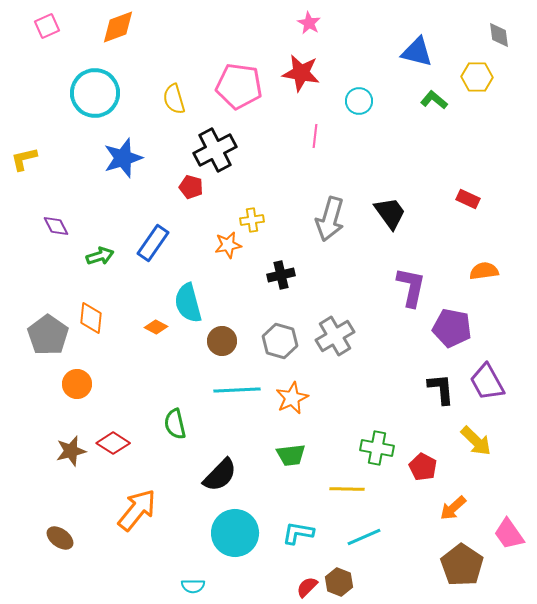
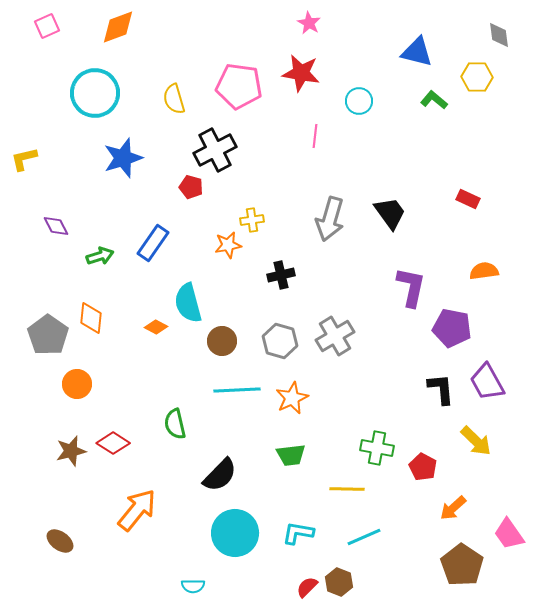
brown ellipse at (60, 538): moved 3 px down
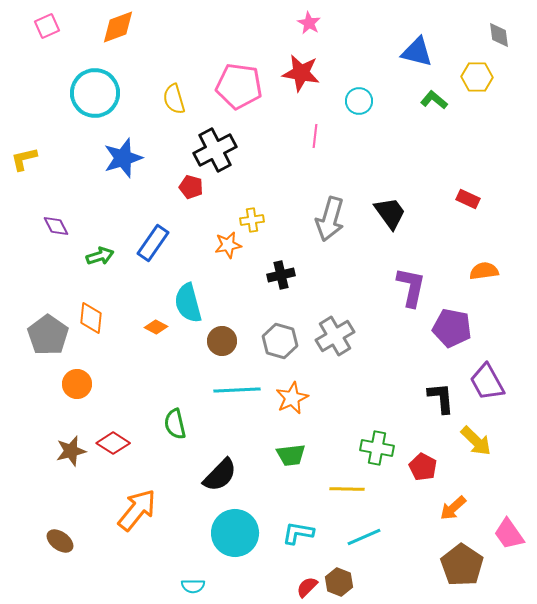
black L-shape at (441, 389): moved 9 px down
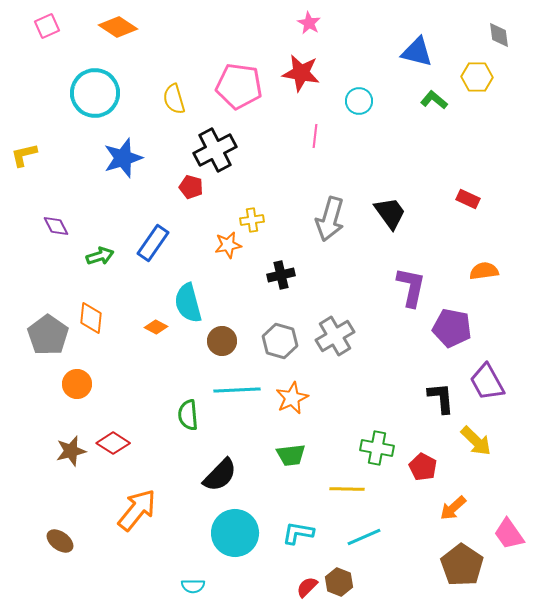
orange diamond at (118, 27): rotated 54 degrees clockwise
yellow L-shape at (24, 159): moved 4 px up
green semicircle at (175, 424): moved 13 px right, 9 px up; rotated 8 degrees clockwise
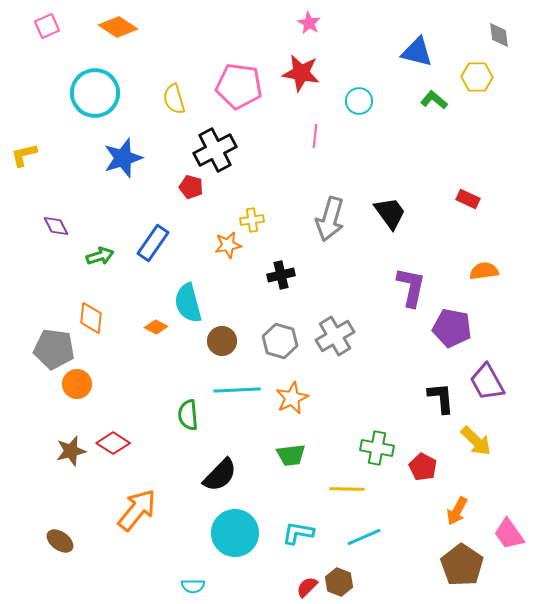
gray pentagon at (48, 335): moved 6 px right, 14 px down; rotated 27 degrees counterclockwise
orange arrow at (453, 508): moved 4 px right, 3 px down; rotated 20 degrees counterclockwise
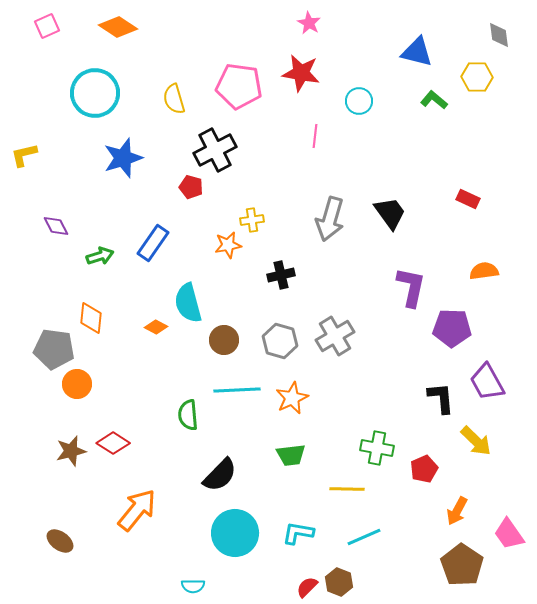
purple pentagon at (452, 328): rotated 9 degrees counterclockwise
brown circle at (222, 341): moved 2 px right, 1 px up
red pentagon at (423, 467): moved 1 px right, 2 px down; rotated 20 degrees clockwise
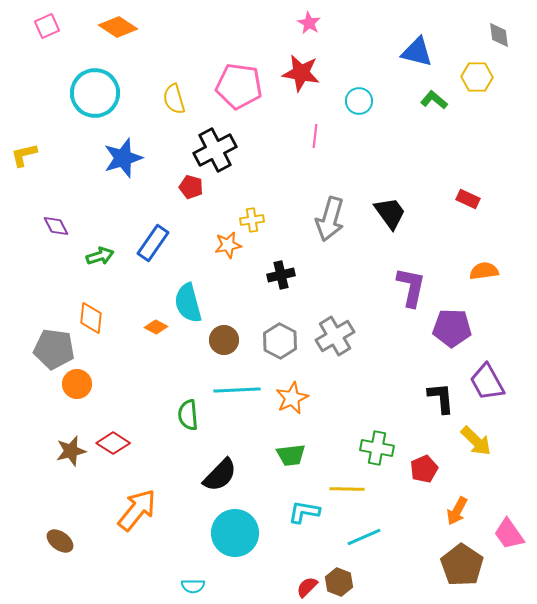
gray hexagon at (280, 341): rotated 12 degrees clockwise
cyan L-shape at (298, 533): moved 6 px right, 21 px up
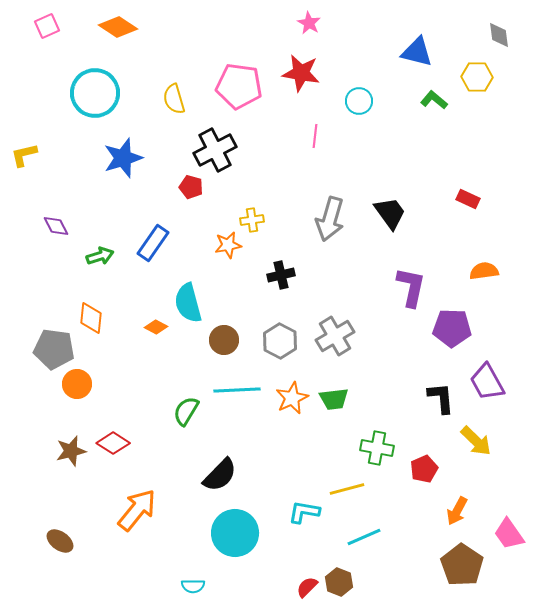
green semicircle at (188, 415): moved 2 px left, 4 px up; rotated 36 degrees clockwise
green trapezoid at (291, 455): moved 43 px right, 56 px up
yellow line at (347, 489): rotated 16 degrees counterclockwise
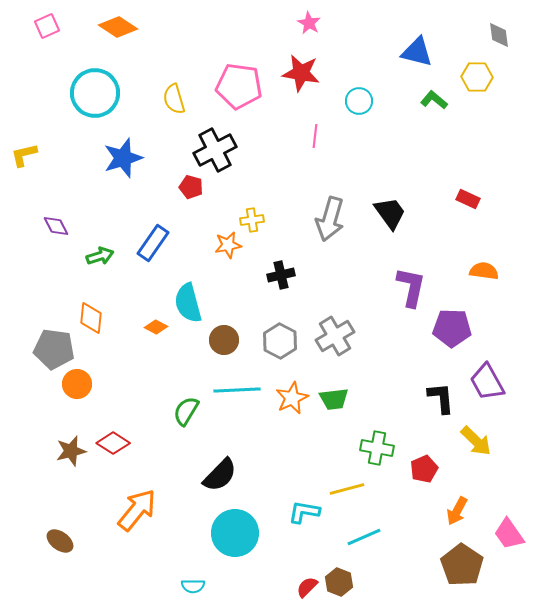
orange semicircle at (484, 271): rotated 16 degrees clockwise
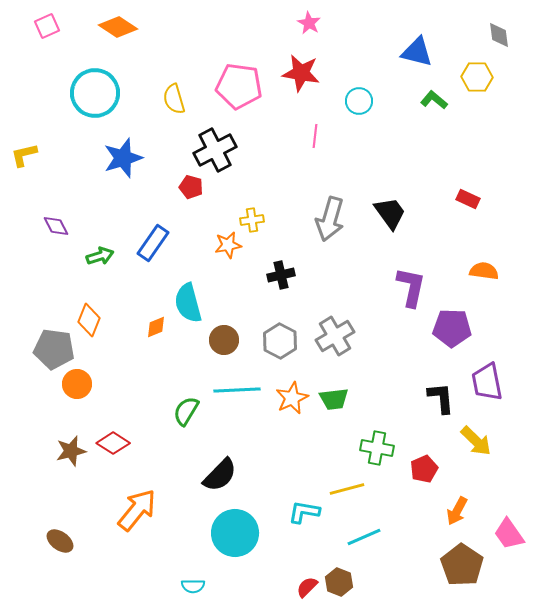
orange diamond at (91, 318): moved 2 px left, 2 px down; rotated 16 degrees clockwise
orange diamond at (156, 327): rotated 50 degrees counterclockwise
purple trapezoid at (487, 382): rotated 18 degrees clockwise
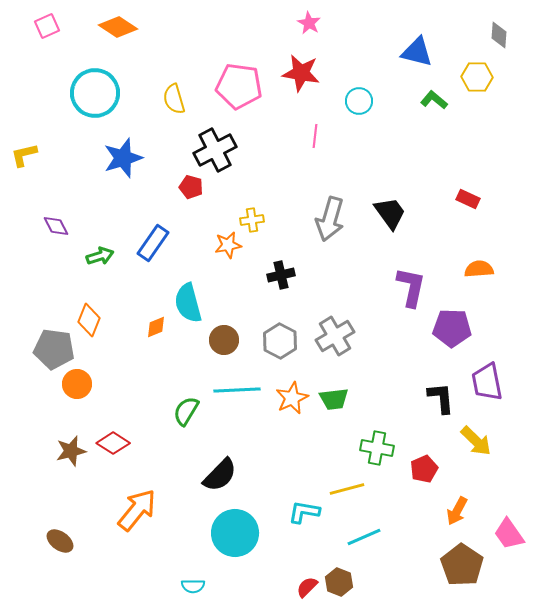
gray diamond at (499, 35): rotated 12 degrees clockwise
orange semicircle at (484, 271): moved 5 px left, 2 px up; rotated 12 degrees counterclockwise
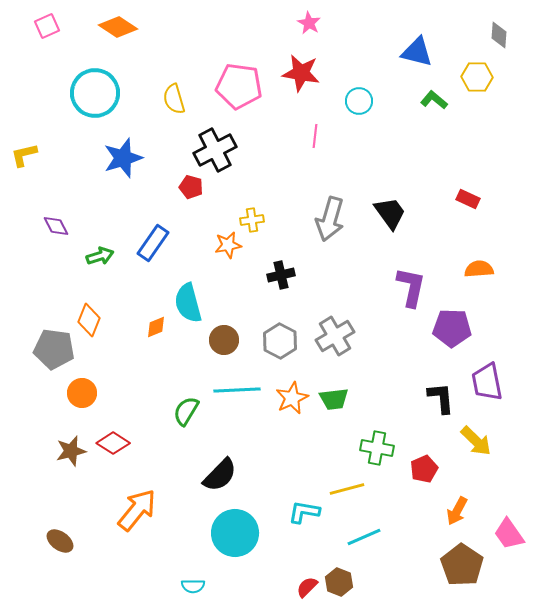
orange circle at (77, 384): moved 5 px right, 9 px down
